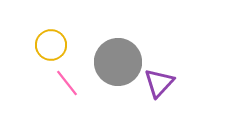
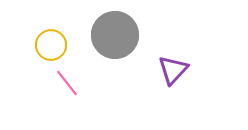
gray circle: moved 3 px left, 27 px up
purple triangle: moved 14 px right, 13 px up
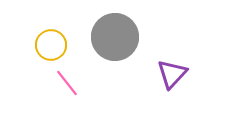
gray circle: moved 2 px down
purple triangle: moved 1 px left, 4 px down
